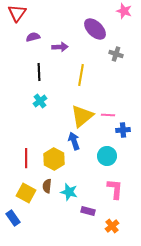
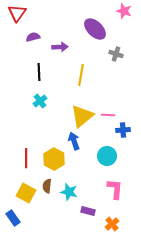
orange cross: moved 2 px up
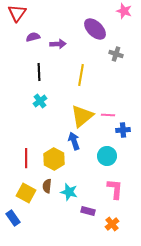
purple arrow: moved 2 px left, 3 px up
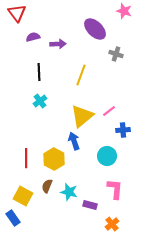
red triangle: rotated 12 degrees counterclockwise
yellow line: rotated 10 degrees clockwise
pink line: moved 1 px right, 4 px up; rotated 40 degrees counterclockwise
brown semicircle: rotated 16 degrees clockwise
yellow square: moved 3 px left, 3 px down
purple rectangle: moved 2 px right, 6 px up
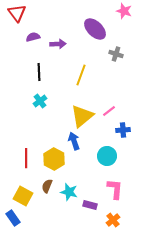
orange cross: moved 1 px right, 4 px up
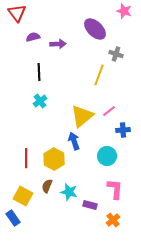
yellow line: moved 18 px right
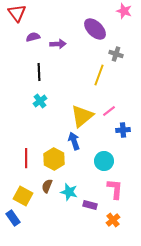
cyan circle: moved 3 px left, 5 px down
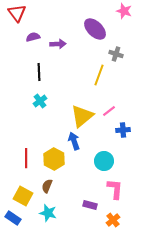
cyan star: moved 21 px left, 21 px down
blue rectangle: rotated 21 degrees counterclockwise
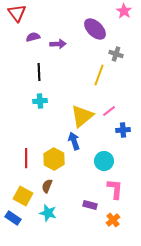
pink star: rotated 14 degrees clockwise
cyan cross: rotated 32 degrees clockwise
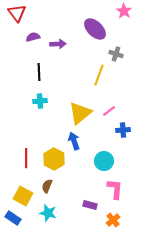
yellow triangle: moved 2 px left, 3 px up
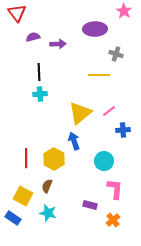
purple ellipse: rotated 45 degrees counterclockwise
yellow line: rotated 70 degrees clockwise
cyan cross: moved 7 px up
